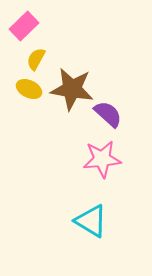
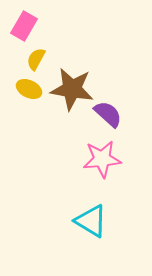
pink rectangle: rotated 16 degrees counterclockwise
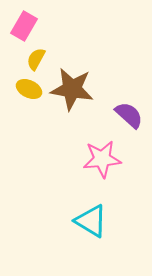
purple semicircle: moved 21 px right, 1 px down
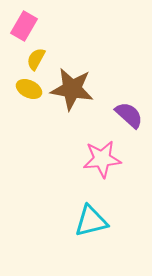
cyan triangle: rotated 45 degrees counterclockwise
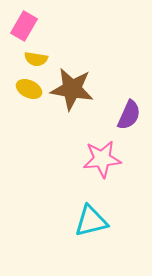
yellow semicircle: rotated 110 degrees counterclockwise
purple semicircle: rotated 72 degrees clockwise
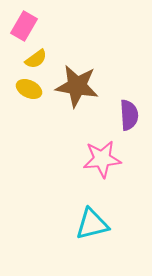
yellow semicircle: rotated 45 degrees counterclockwise
brown star: moved 5 px right, 3 px up
purple semicircle: rotated 28 degrees counterclockwise
cyan triangle: moved 1 px right, 3 px down
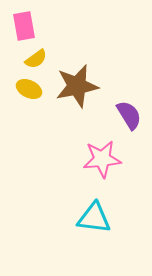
pink rectangle: rotated 40 degrees counterclockwise
brown star: rotated 21 degrees counterclockwise
purple semicircle: rotated 28 degrees counterclockwise
cyan triangle: moved 2 px right, 6 px up; rotated 21 degrees clockwise
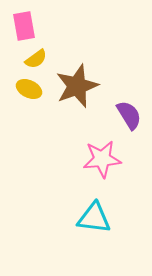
brown star: rotated 9 degrees counterclockwise
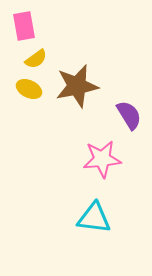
brown star: rotated 9 degrees clockwise
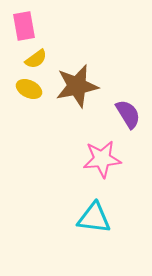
purple semicircle: moved 1 px left, 1 px up
